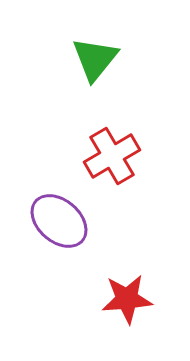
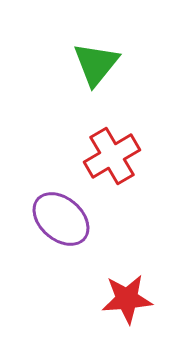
green triangle: moved 1 px right, 5 px down
purple ellipse: moved 2 px right, 2 px up
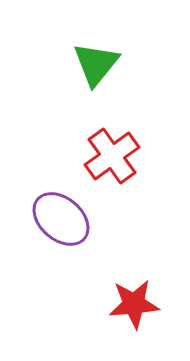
red cross: rotated 6 degrees counterclockwise
red star: moved 7 px right, 5 px down
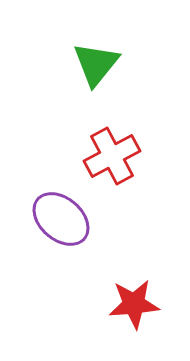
red cross: rotated 8 degrees clockwise
